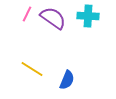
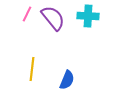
purple semicircle: rotated 16 degrees clockwise
yellow line: rotated 65 degrees clockwise
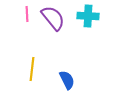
pink line: rotated 28 degrees counterclockwise
blue semicircle: rotated 48 degrees counterclockwise
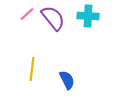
pink line: rotated 49 degrees clockwise
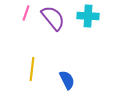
pink line: moved 1 px left, 1 px up; rotated 28 degrees counterclockwise
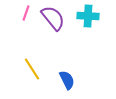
yellow line: rotated 40 degrees counterclockwise
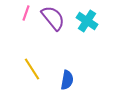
cyan cross: moved 1 px left, 5 px down; rotated 30 degrees clockwise
blue semicircle: rotated 36 degrees clockwise
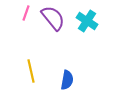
yellow line: moved 1 px left, 2 px down; rotated 20 degrees clockwise
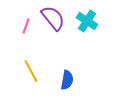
pink line: moved 13 px down
yellow line: rotated 15 degrees counterclockwise
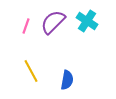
purple semicircle: moved 4 px down; rotated 96 degrees counterclockwise
